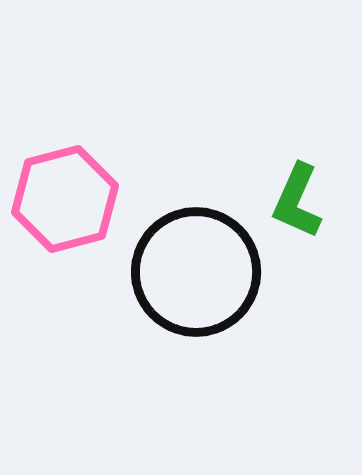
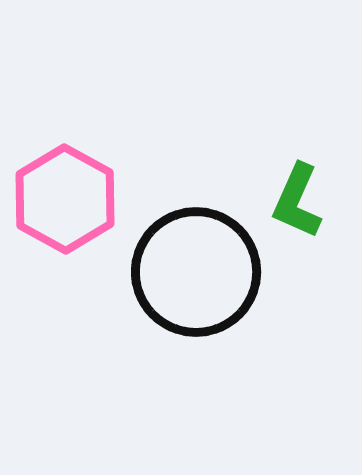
pink hexagon: rotated 16 degrees counterclockwise
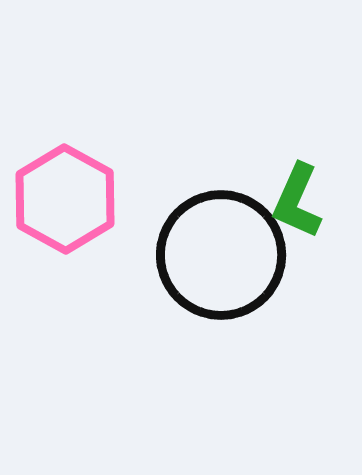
black circle: moved 25 px right, 17 px up
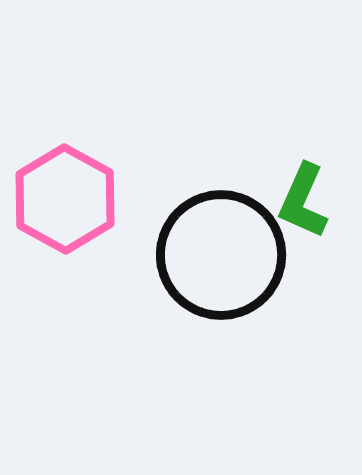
green L-shape: moved 6 px right
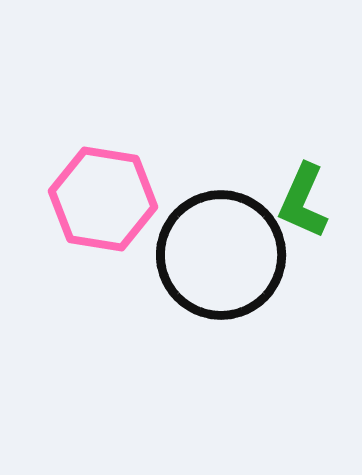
pink hexagon: moved 38 px right; rotated 20 degrees counterclockwise
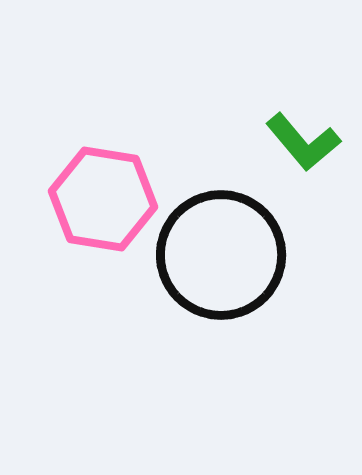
green L-shape: moved 59 px up; rotated 64 degrees counterclockwise
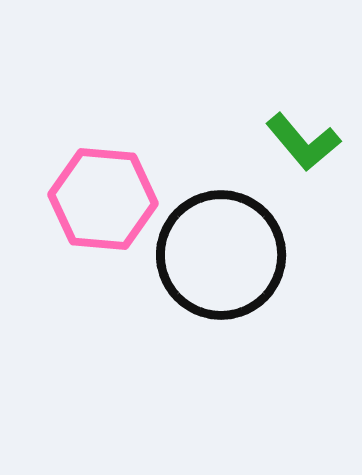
pink hexagon: rotated 4 degrees counterclockwise
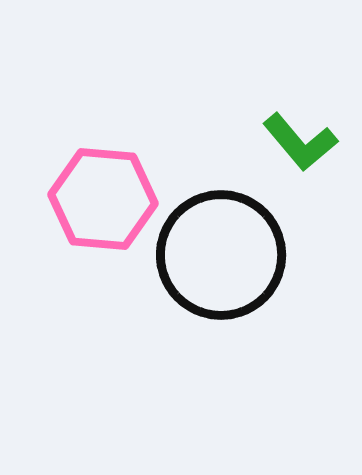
green L-shape: moved 3 px left
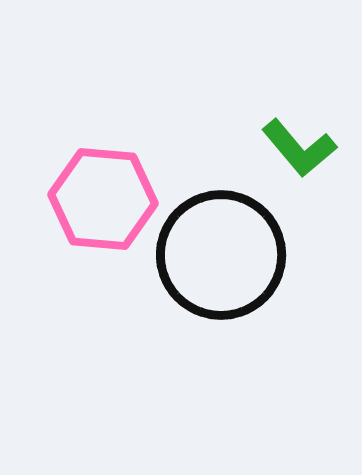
green L-shape: moved 1 px left, 6 px down
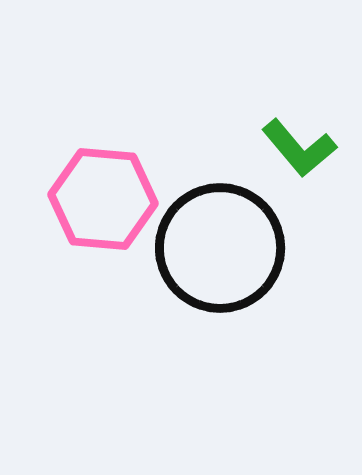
black circle: moved 1 px left, 7 px up
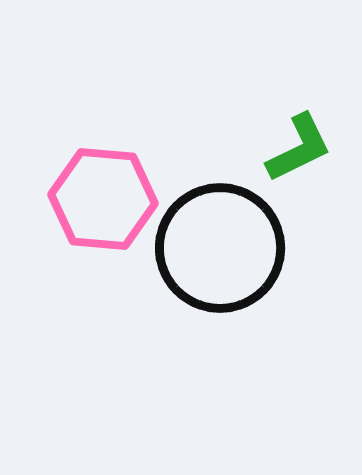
green L-shape: rotated 76 degrees counterclockwise
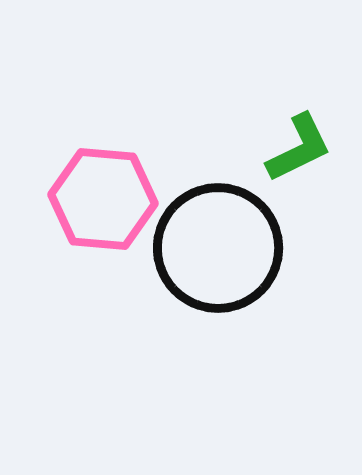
black circle: moved 2 px left
